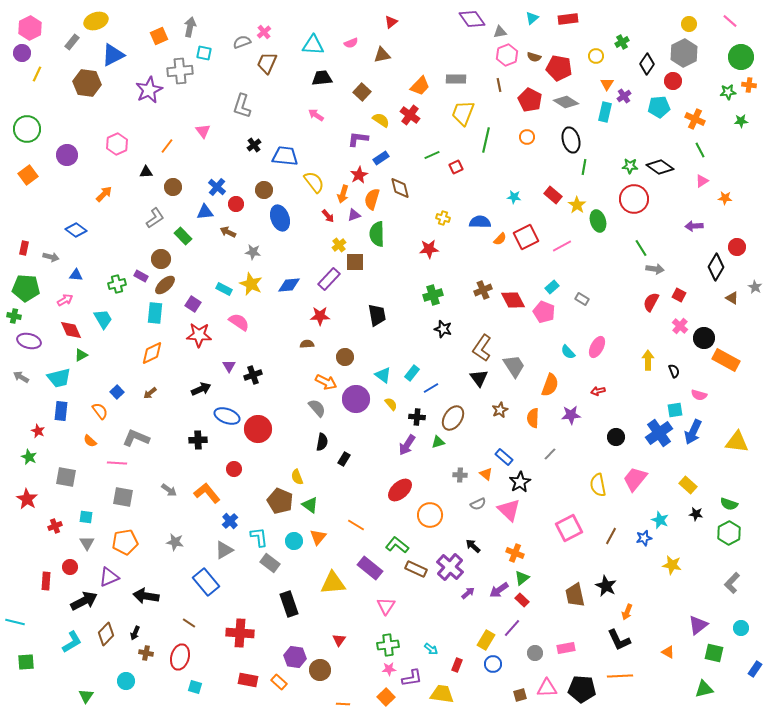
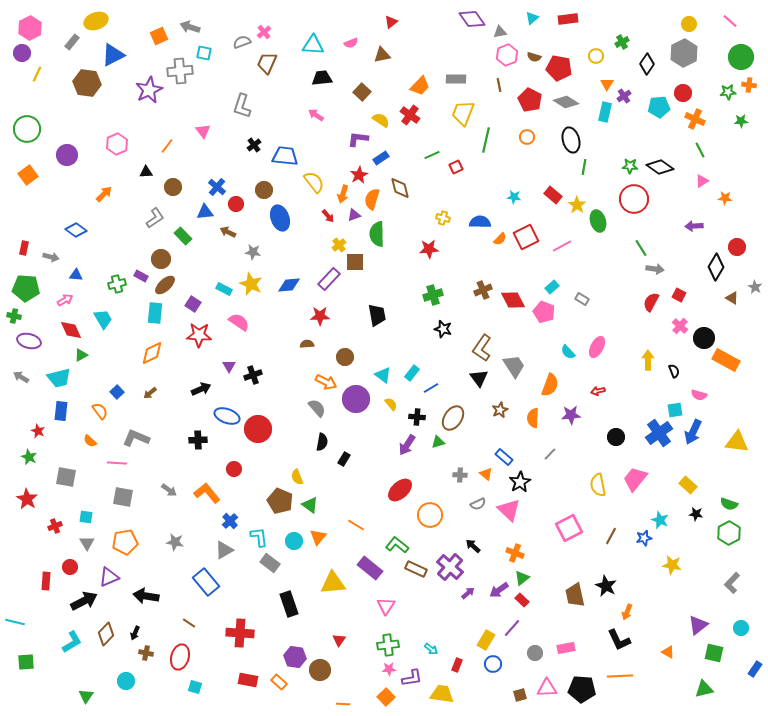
gray arrow at (190, 27): rotated 84 degrees counterclockwise
red circle at (673, 81): moved 10 px right, 12 px down
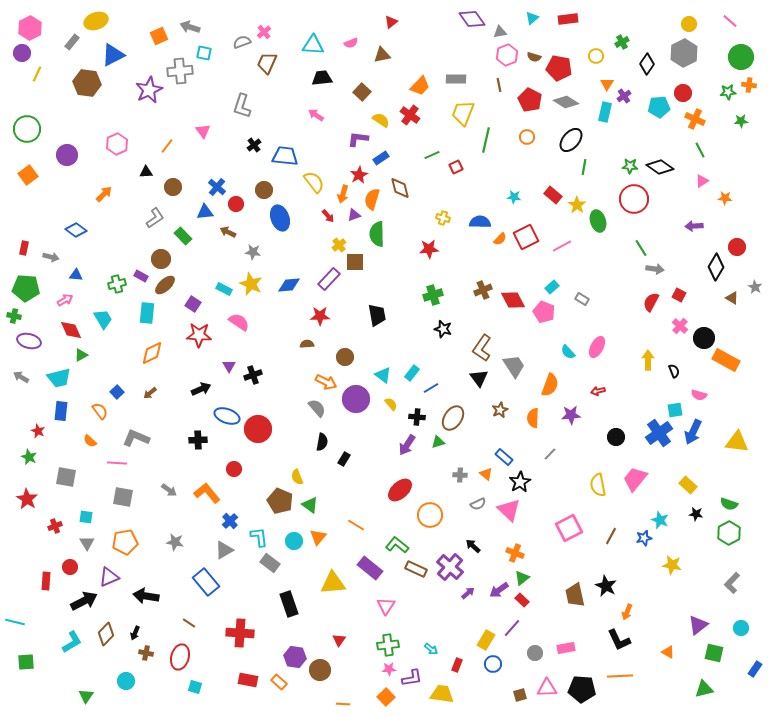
black ellipse at (571, 140): rotated 55 degrees clockwise
cyan rectangle at (155, 313): moved 8 px left
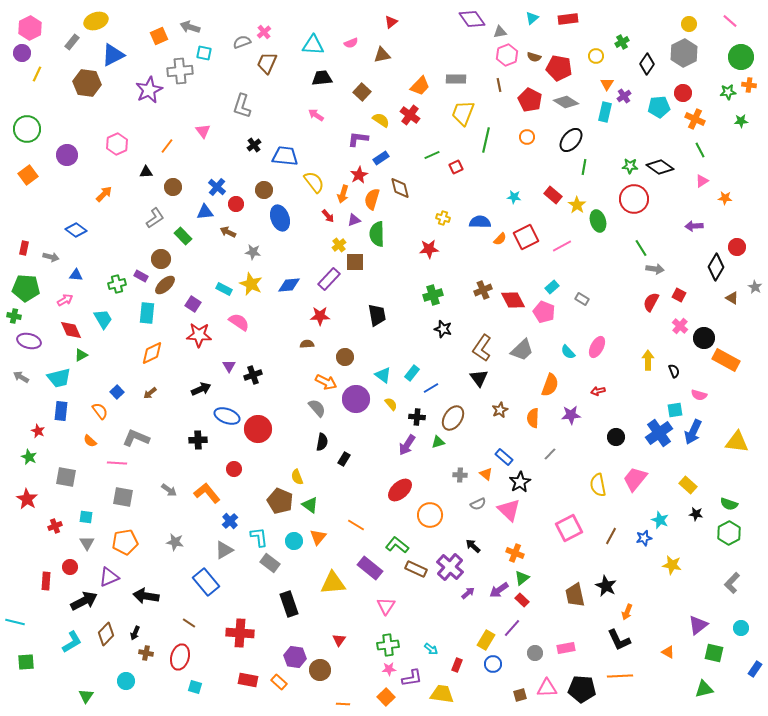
purple triangle at (354, 215): moved 5 px down
gray trapezoid at (514, 366): moved 8 px right, 16 px up; rotated 80 degrees clockwise
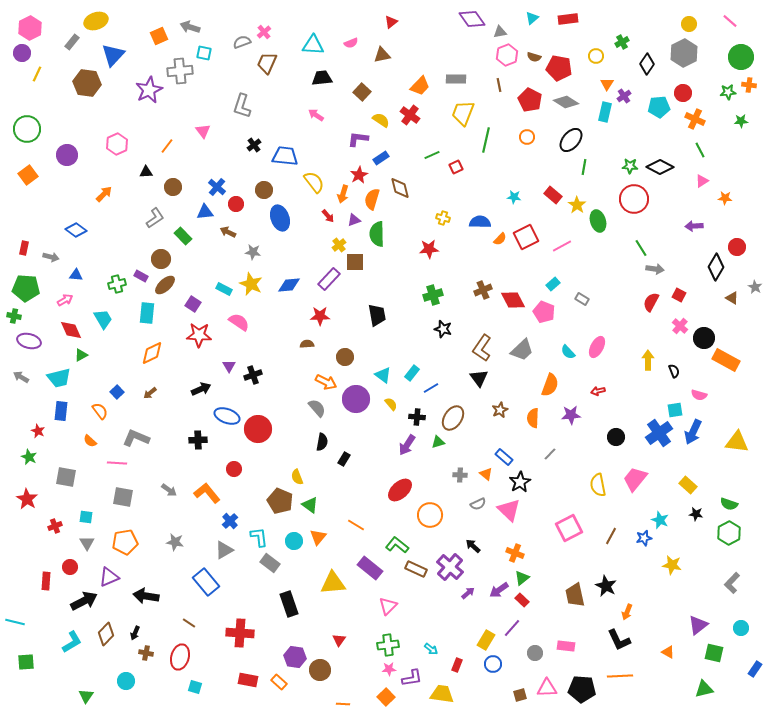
blue triangle at (113, 55): rotated 20 degrees counterclockwise
black diamond at (660, 167): rotated 8 degrees counterclockwise
cyan rectangle at (552, 287): moved 1 px right, 3 px up
pink triangle at (386, 606): moved 2 px right; rotated 12 degrees clockwise
pink rectangle at (566, 648): moved 2 px up; rotated 18 degrees clockwise
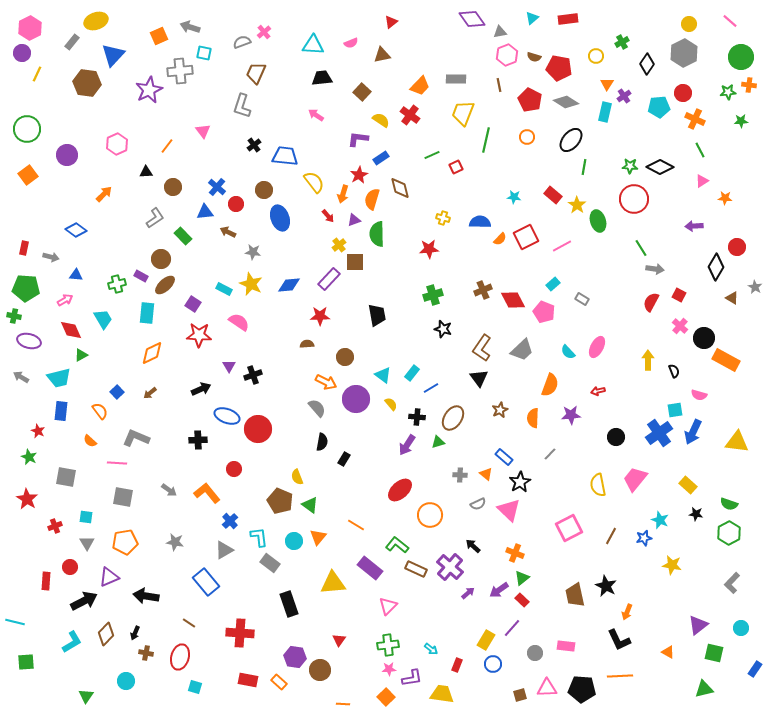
brown trapezoid at (267, 63): moved 11 px left, 10 px down
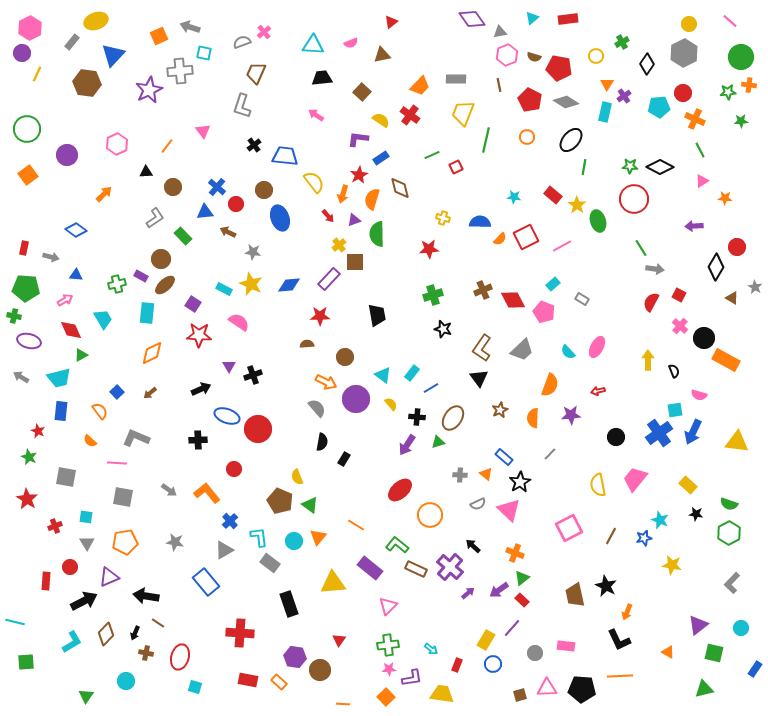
brown line at (189, 623): moved 31 px left
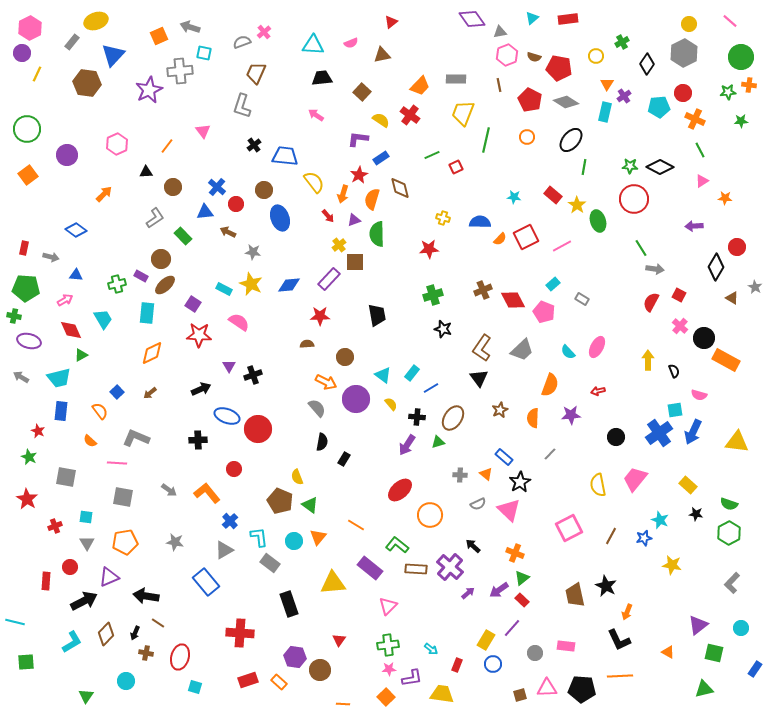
brown rectangle at (416, 569): rotated 20 degrees counterclockwise
red rectangle at (248, 680): rotated 30 degrees counterclockwise
